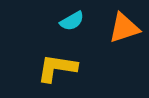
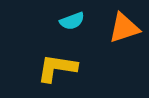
cyan semicircle: rotated 10 degrees clockwise
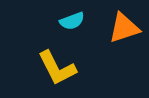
yellow L-shape: rotated 126 degrees counterclockwise
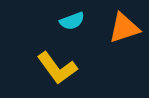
yellow L-shape: rotated 9 degrees counterclockwise
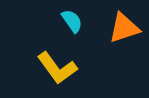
cyan semicircle: rotated 105 degrees counterclockwise
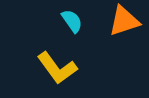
orange triangle: moved 7 px up
